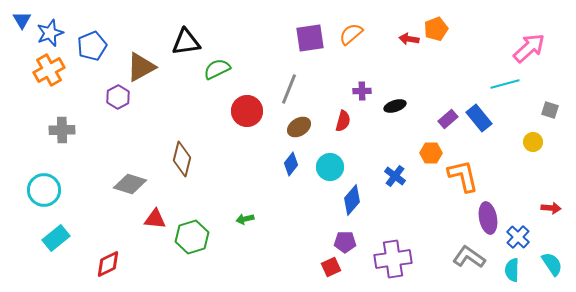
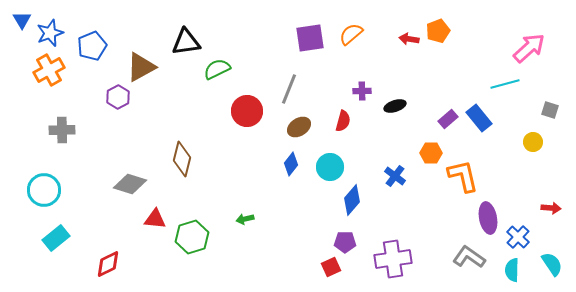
orange pentagon at (436, 29): moved 2 px right, 2 px down
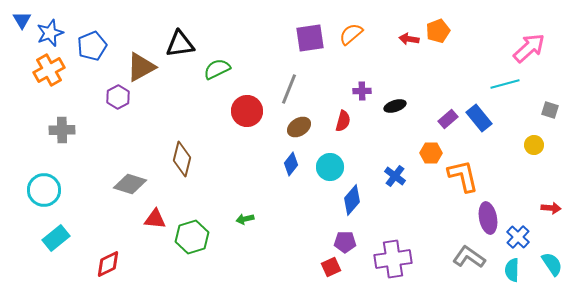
black triangle at (186, 42): moved 6 px left, 2 px down
yellow circle at (533, 142): moved 1 px right, 3 px down
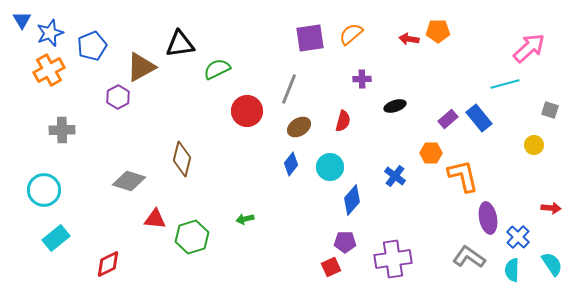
orange pentagon at (438, 31): rotated 20 degrees clockwise
purple cross at (362, 91): moved 12 px up
gray diamond at (130, 184): moved 1 px left, 3 px up
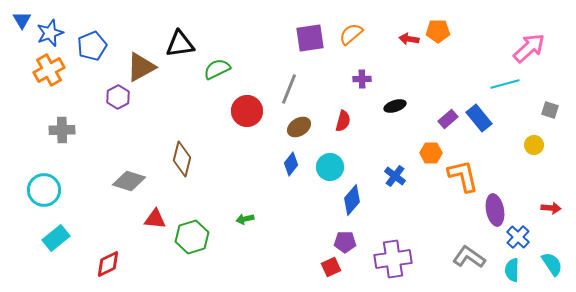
purple ellipse at (488, 218): moved 7 px right, 8 px up
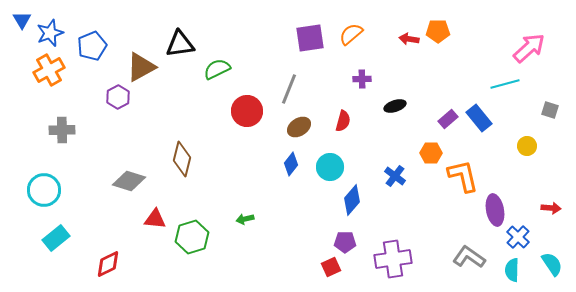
yellow circle at (534, 145): moved 7 px left, 1 px down
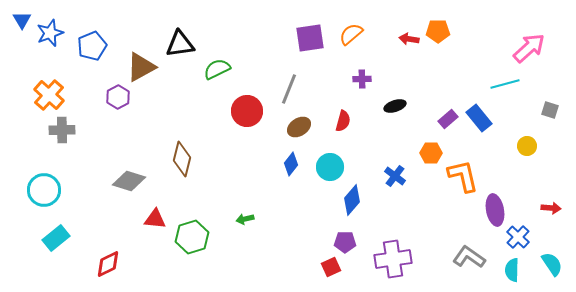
orange cross at (49, 70): moved 25 px down; rotated 20 degrees counterclockwise
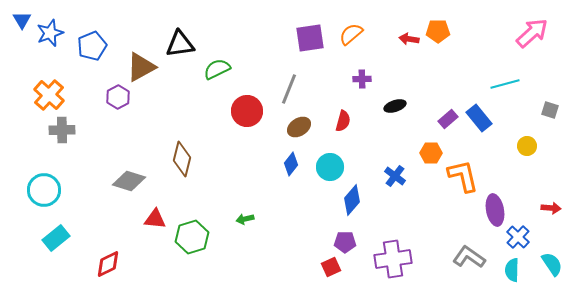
pink arrow at (529, 48): moved 3 px right, 15 px up
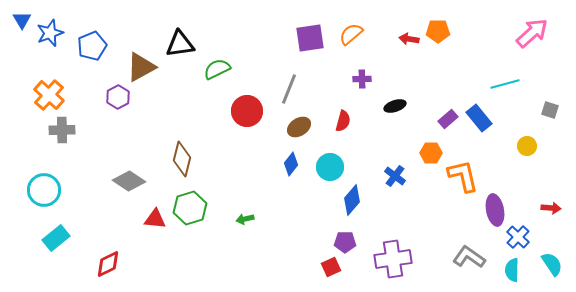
gray diamond at (129, 181): rotated 16 degrees clockwise
green hexagon at (192, 237): moved 2 px left, 29 px up
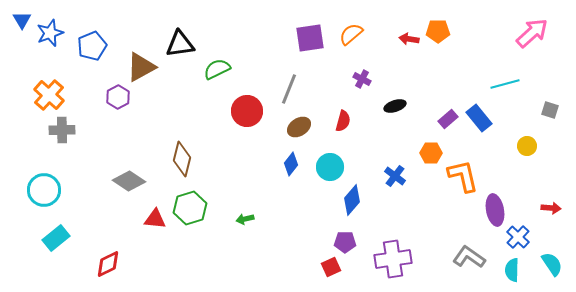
purple cross at (362, 79): rotated 30 degrees clockwise
